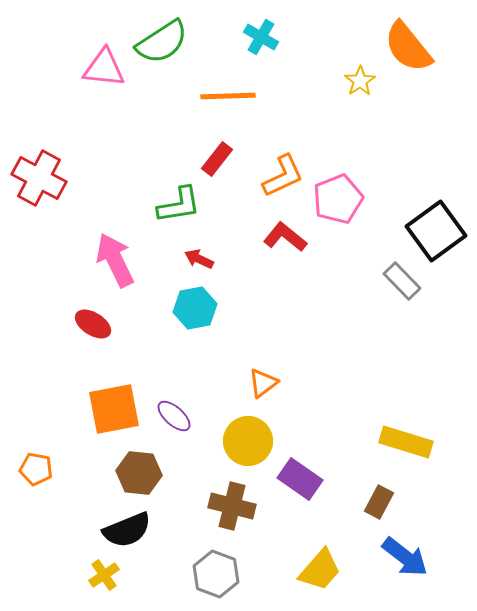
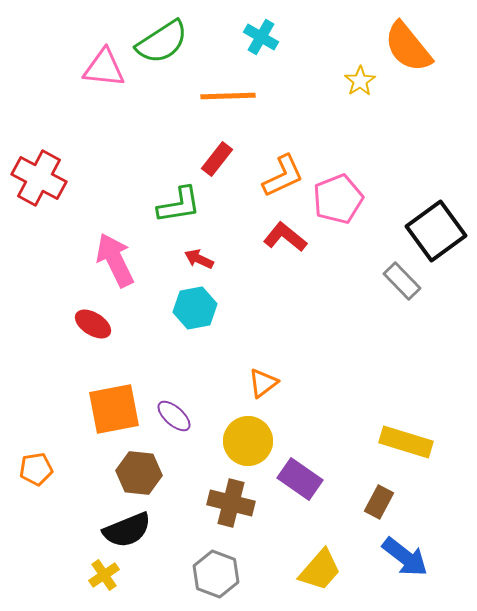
orange pentagon: rotated 20 degrees counterclockwise
brown cross: moved 1 px left, 3 px up
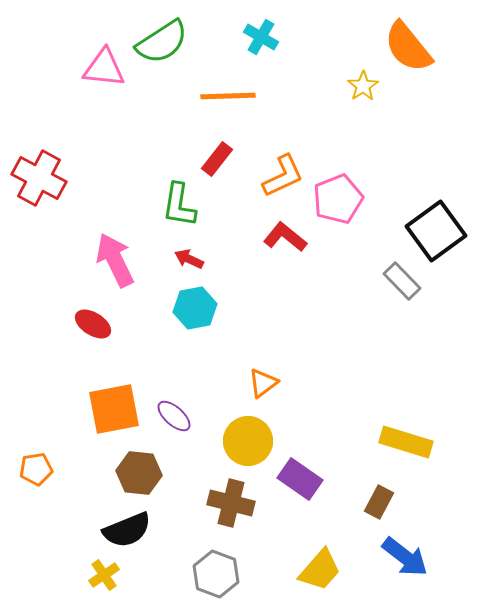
yellow star: moved 3 px right, 5 px down
green L-shape: rotated 108 degrees clockwise
red arrow: moved 10 px left
